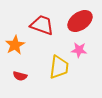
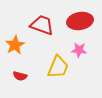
red ellipse: rotated 25 degrees clockwise
yellow trapezoid: moved 1 px left; rotated 15 degrees clockwise
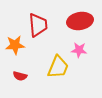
red trapezoid: moved 4 px left; rotated 65 degrees clockwise
orange star: rotated 24 degrees clockwise
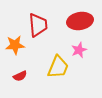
pink star: rotated 28 degrees counterclockwise
red semicircle: rotated 40 degrees counterclockwise
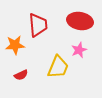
red ellipse: rotated 20 degrees clockwise
red semicircle: moved 1 px right, 1 px up
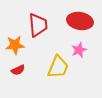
red semicircle: moved 3 px left, 5 px up
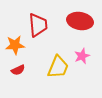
pink star: moved 3 px right, 6 px down
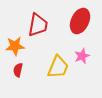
red ellipse: rotated 75 degrees counterclockwise
red trapezoid: rotated 15 degrees clockwise
orange star: moved 1 px down
red semicircle: rotated 128 degrees clockwise
